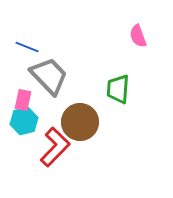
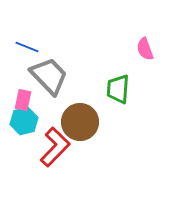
pink semicircle: moved 7 px right, 13 px down
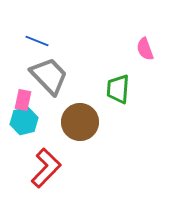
blue line: moved 10 px right, 6 px up
red L-shape: moved 9 px left, 21 px down
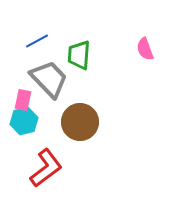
blue line: rotated 50 degrees counterclockwise
gray trapezoid: moved 3 px down
green trapezoid: moved 39 px left, 34 px up
red L-shape: rotated 9 degrees clockwise
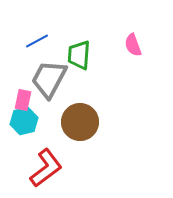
pink semicircle: moved 12 px left, 4 px up
gray trapezoid: rotated 108 degrees counterclockwise
